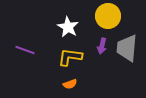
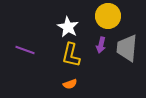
purple arrow: moved 1 px left, 1 px up
yellow L-shape: moved 1 px right, 2 px up; rotated 85 degrees counterclockwise
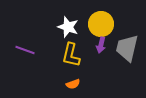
yellow circle: moved 7 px left, 8 px down
white star: rotated 10 degrees counterclockwise
gray trapezoid: rotated 8 degrees clockwise
orange semicircle: moved 3 px right
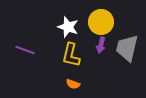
yellow circle: moved 2 px up
orange semicircle: rotated 40 degrees clockwise
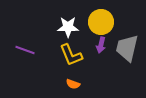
white star: rotated 20 degrees counterclockwise
yellow L-shape: rotated 35 degrees counterclockwise
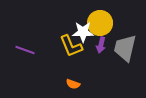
yellow circle: moved 1 px left, 1 px down
white star: moved 15 px right, 5 px down
gray trapezoid: moved 2 px left
yellow L-shape: moved 9 px up
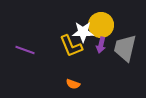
yellow circle: moved 1 px right, 2 px down
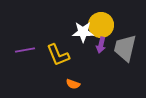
yellow L-shape: moved 13 px left, 9 px down
purple line: rotated 30 degrees counterclockwise
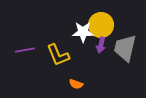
orange semicircle: moved 3 px right
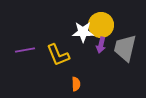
orange semicircle: rotated 112 degrees counterclockwise
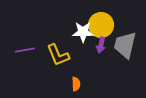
gray trapezoid: moved 3 px up
